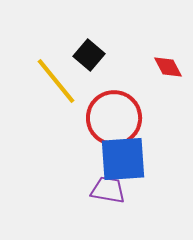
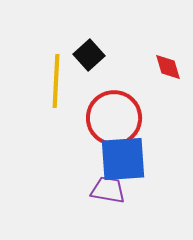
black square: rotated 8 degrees clockwise
red diamond: rotated 12 degrees clockwise
yellow line: rotated 42 degrees clockwise
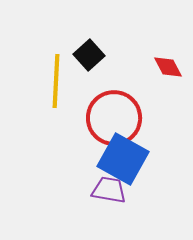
red diamond: rotated 12 degrees counterclockwise
blue square: rotated 33 degrees clockwise
purple trapezoid: moved 1 px right
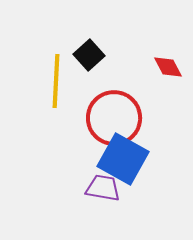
purple trapezoid: moved 6 px left, 2 px up
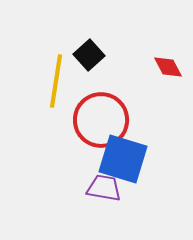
yellow line: rotated 6 degrees clockwise
red circle: moved 13 px left, 2 px down
blue square: rotated 12 degrees counterclockwise
purple trapezoid: moved 1 px right
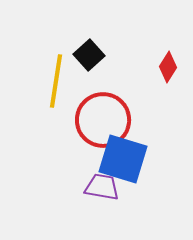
red diamond: rotated 60 degrees clockwise
red circle: moved 2 px right
purple trapezoid: moved 2 px left, 1 px up
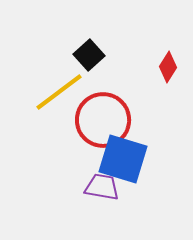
yellow line: moved 3 px right, 11 px down; rotated 44 degrees clockwise
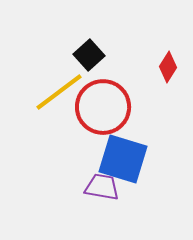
red circle: moved 13 px up
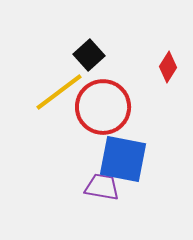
blue square: rotated 6 degrees counterclockwise
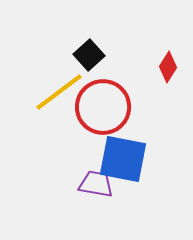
purple trapezoid: moved 6 px left, 3 px up
